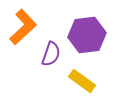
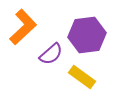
purple semicircle: rotated 30 degrees clockwise
yellow rectangle: moved 4 px up
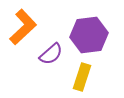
purple hexagon: moved 2 px right
yellow rectangle: rotated 72 degrees clockwise
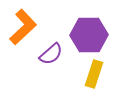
purple hexagon: rotated 6 degrees clockwise
yellow rectangle: moved 12 px right, 3 px up
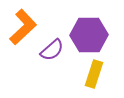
purple semicircle: moved 1 px right, 4 px up
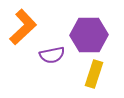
purple semicircle: moved 5 px down; rotated 30 degrees clockwise
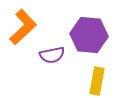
purple hexagon: rotated 6 degrees clockwise
yellow rectangle: moved 3 px right, 7 px down; rotated 8 degrees counterclockwise
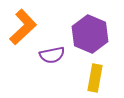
purple hexagon: moved 1 px right, 1 px up; rotated 18 degrees clockwise
yellow rectangle: moved 2 px left, 3 px up
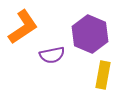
orange L-shape: rotated 9 degrees clockwise
yellow rectangle: moved 8 px right, 3 px up
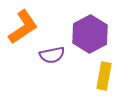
purple hexagon: rotated 9 degrees clockwise
yellow rectangle: moved 1 px right, 1 px down
